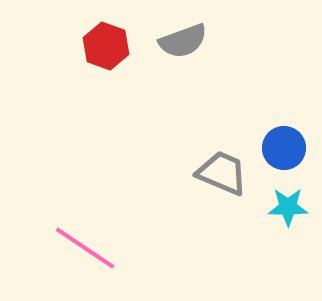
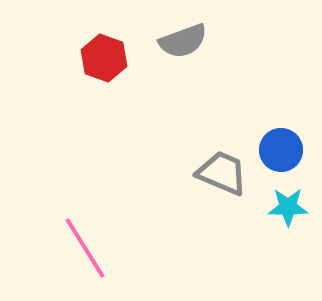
red hexagon: moved 2 px left, 12 px down
blue circle: moved 3 px left, 2 px down
pink line: rotated 24 degrees clockwise
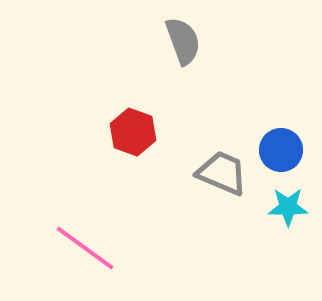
gray semicircle: rotated 90 degrees counterclockwise
red hexagon: moved 29 px right, 74 px down
pink line: rotated 22 degrees counterclockwise
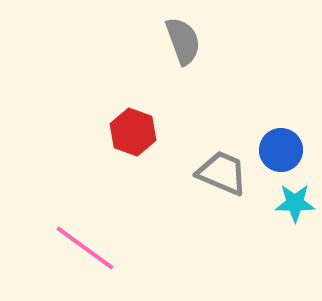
cyan star: moved 7 px right, 4 px up
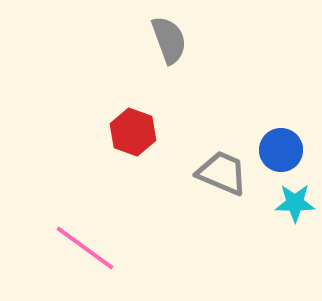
gray semicircle: moved 14 px left, 1 px up
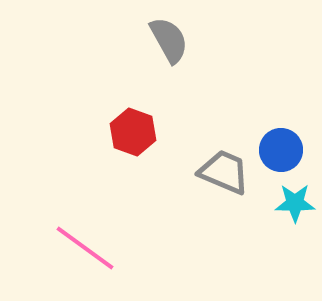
gray semicircle: rotated 9 degrees counterclockwise
gray trapezoid: moved 2 px right, 1 px up
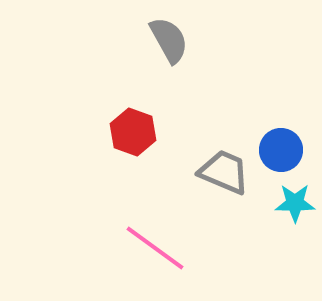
pink line: moved 70 px right
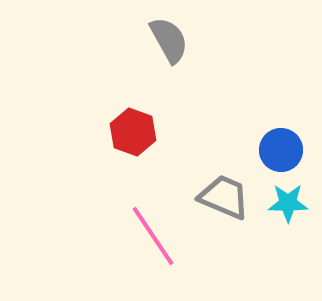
gray trapezoid: moved 25 px down
cyan star: moved 7 px left
pink line: moved 2 px left, 12 px up; rotated 20 degrees clockwise
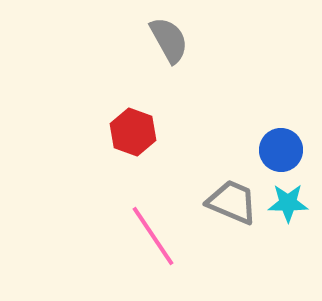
gray trapezoid: moved 8 px right, 5 px down
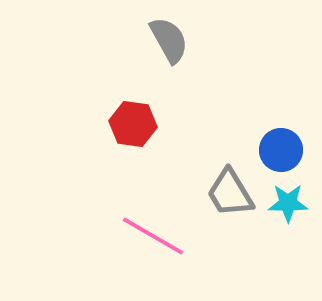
red hexagon: moved 8 px up; rotated 12 degrees counterclockwise
gray trapezoid: moved 2 px left, 9 px up; rotated 144 degrees counterclockwise
pink line: rotated 26 degrees counterclockwise
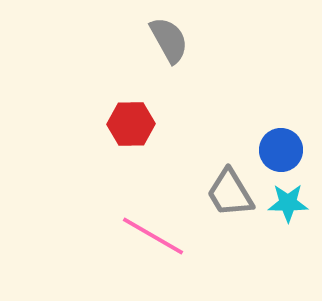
red hexagon: moved 2 px left; rotated 9 degrees counterclockwise
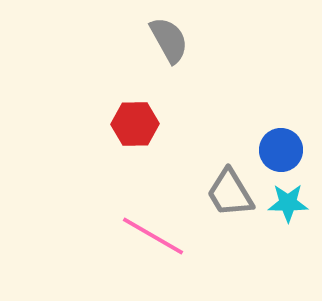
red hexagon: moved 4 px right
